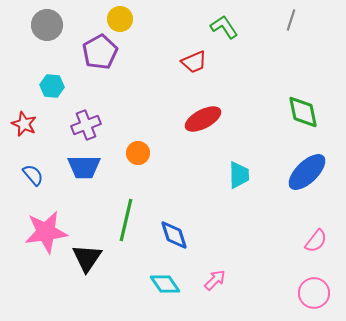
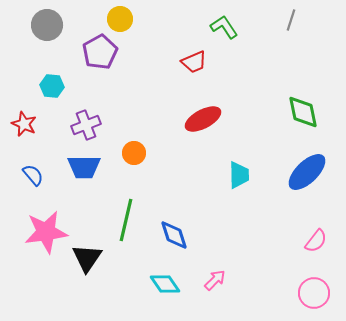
orange circle: moved 4 px left
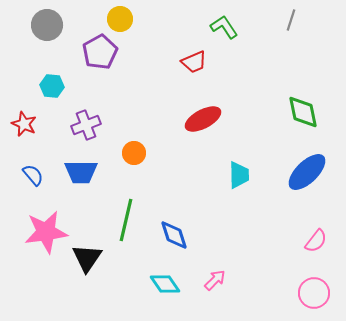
blue trapezoid: moved 3 px left, 5 px down
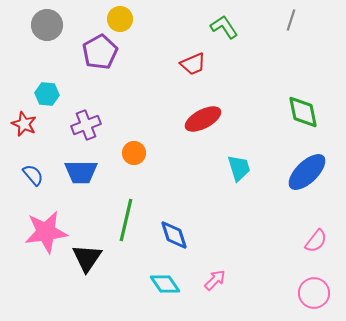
red trapezoid: moved 1 px left, 2 px down
cyan hexagon: moved 5 px left, 8 px down
cyan trapezoid: moved 7 px up; rotated 16 degrees counterclockwise
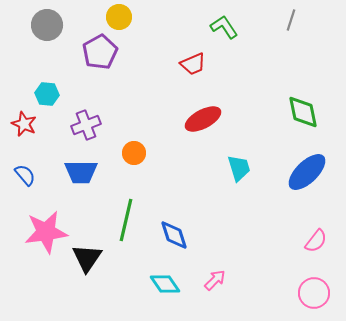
yellow circle: moved 1 px left, 2 px up
blue semicircle: moved 8 px left
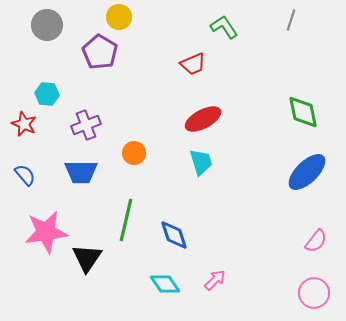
purple pentagon: rotated 12 degrees counterclockwise
cyan trapezoid: moved 38 px left, 6 px up
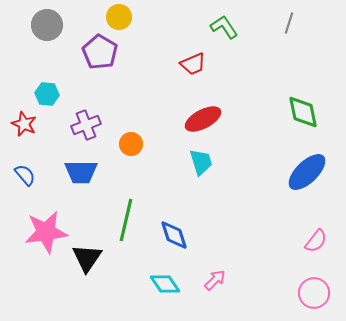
gray line: moved 2 px left, 3 px down
orange circle: moved 3 px left, 9 px up
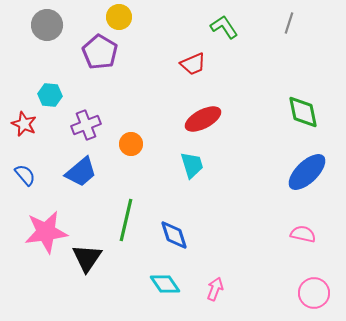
cyan hexagon: moved 3 px right, 1 px down
cyan trapezoid: moved 9 px left, 3 px down
blue trapezoid: rotated 40 degrees counterclockwise
pink semicircle: moved 13 px left, 7 px up; rotated 115 degrees counterclockwise
pink arrow: moved 9 px down; rotated 25 degrees counterclockwise
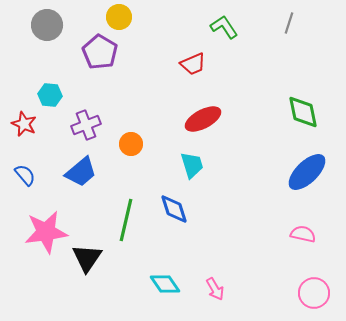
blue diamond: moved 26 px up
pink arrow: rotated 130 degrees clockwise
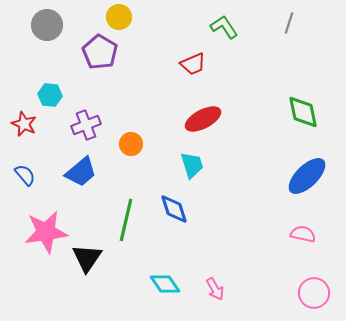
blue ellipse: moved 4 px down
